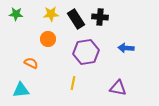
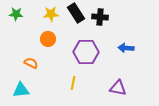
black rectangle: moved 6 px up
purple hexagon: rotated 10 degrees clockwise
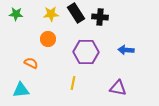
blue arrow: moved 2 px down
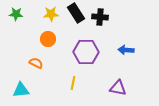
orange semicircle: moved 5 px right
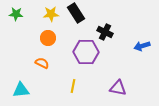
black cross: moved 5 px right, 15 px down; rotated 21 degrees clockwise
orange circle: moved 1 px up
blue arrow: moved 16 px right, 4 px up; rotated 21 degrees counterclockwise
orange semicircle: moved 6 px right
yellow line: moved 3 px down
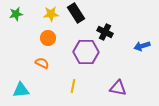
green star: rotated 16 degrees counterclockwise
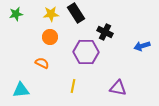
orange circle: moved 2 px right, 1 px up
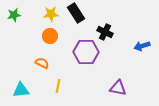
green star: moved 2 px left, 1 px down
orange circle: moved 1 px up
yellow line: moved 15 px left
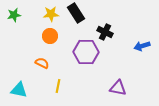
cyan triangle: moved 2 px left; rotated 18 degrees clockwise
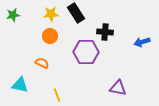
green star: moved 1 px left
black cross: rotated 21 degrees counterclockwise
blue arrow: moved 4 px up
yellow line: moved 1 px left, 9 px down; rotated 32 degrees counterclockwise
cyan triangle: moved 1 px right, 5 px up
